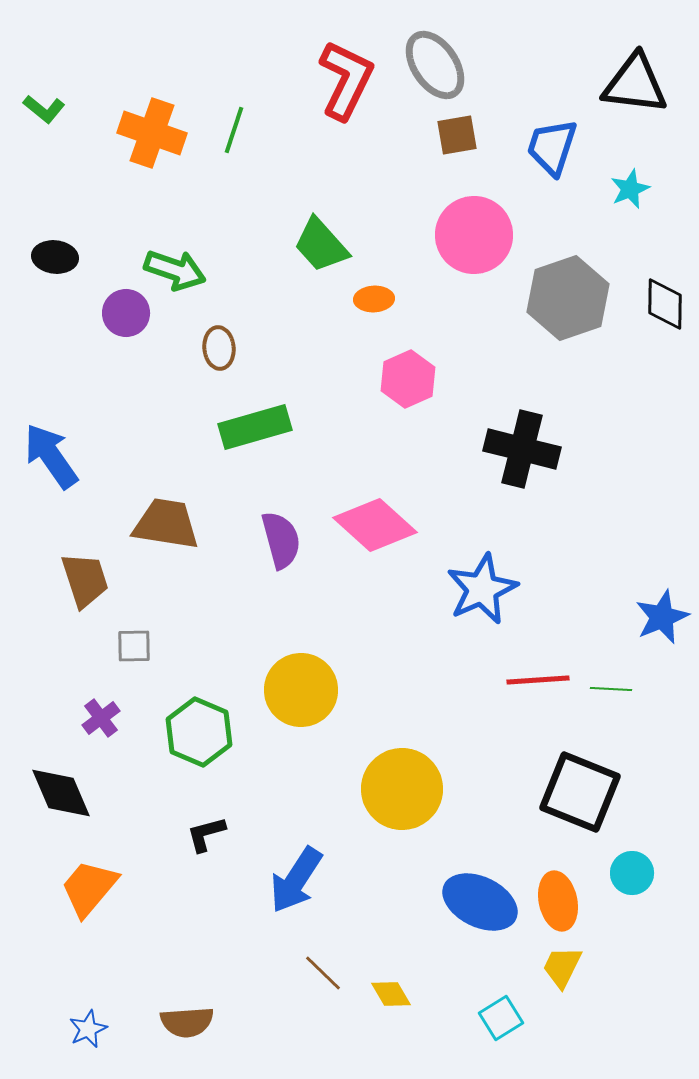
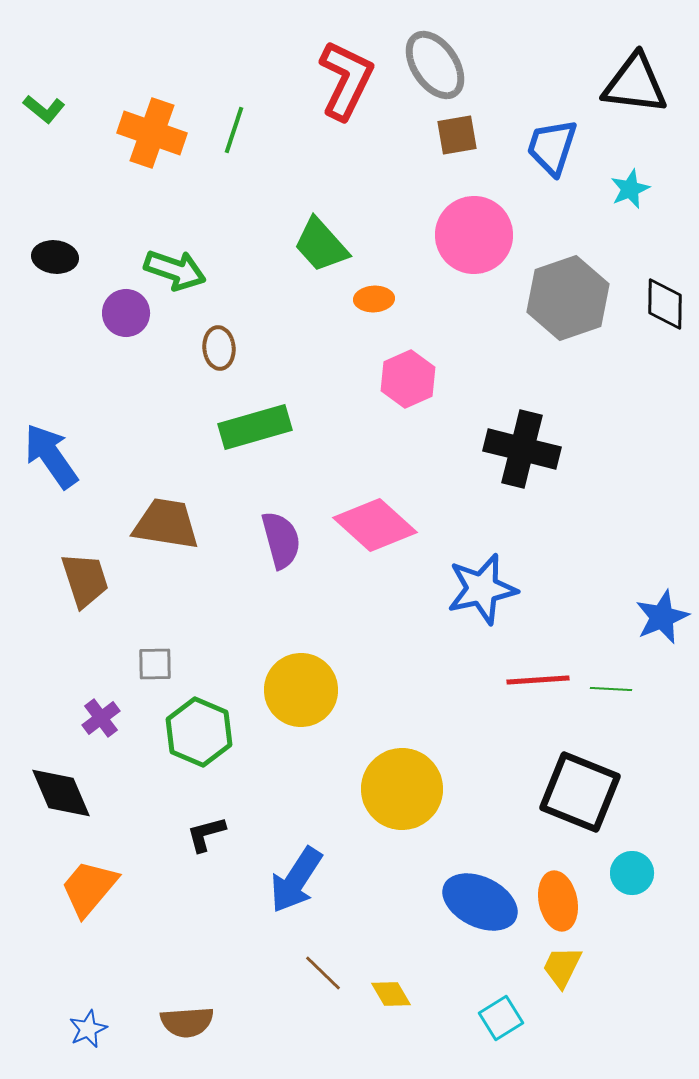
blue star at (482, 589): rotated 12 degrees clockwise
gray square at (134, 646): moved 21 px right, 18 px down
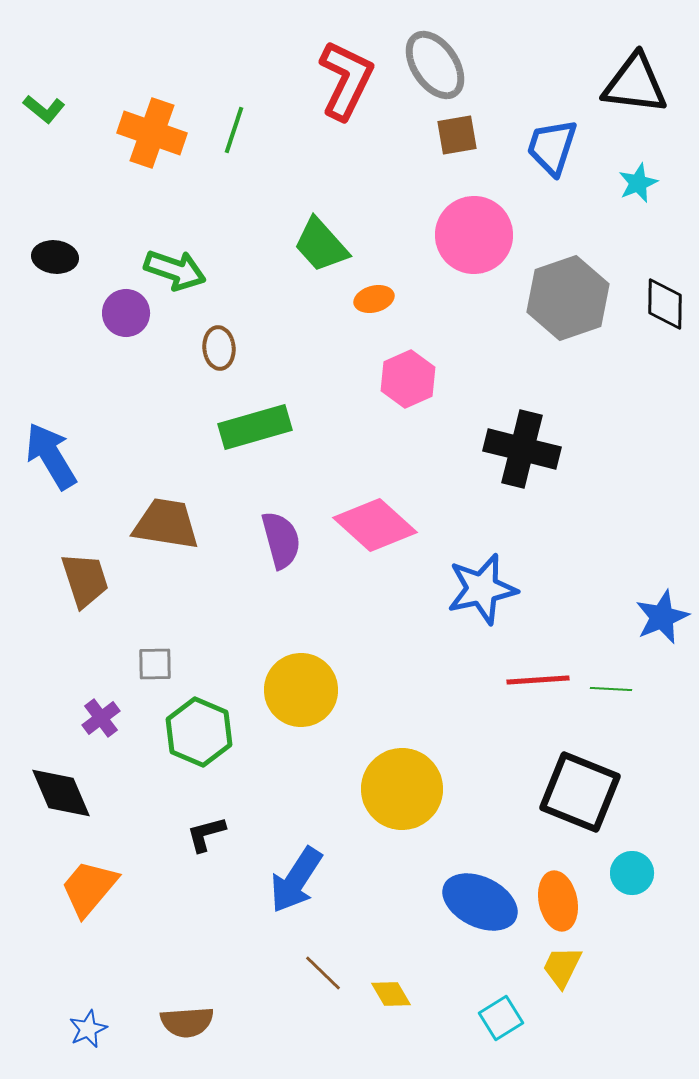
cyan star at (630, 189): moved 8 px right, 6 px up
orange ellipse at (374, 299): rotated 12 degrees counterclockwise
blue arrow at (51, 456): rotated 4 degrees clockwise
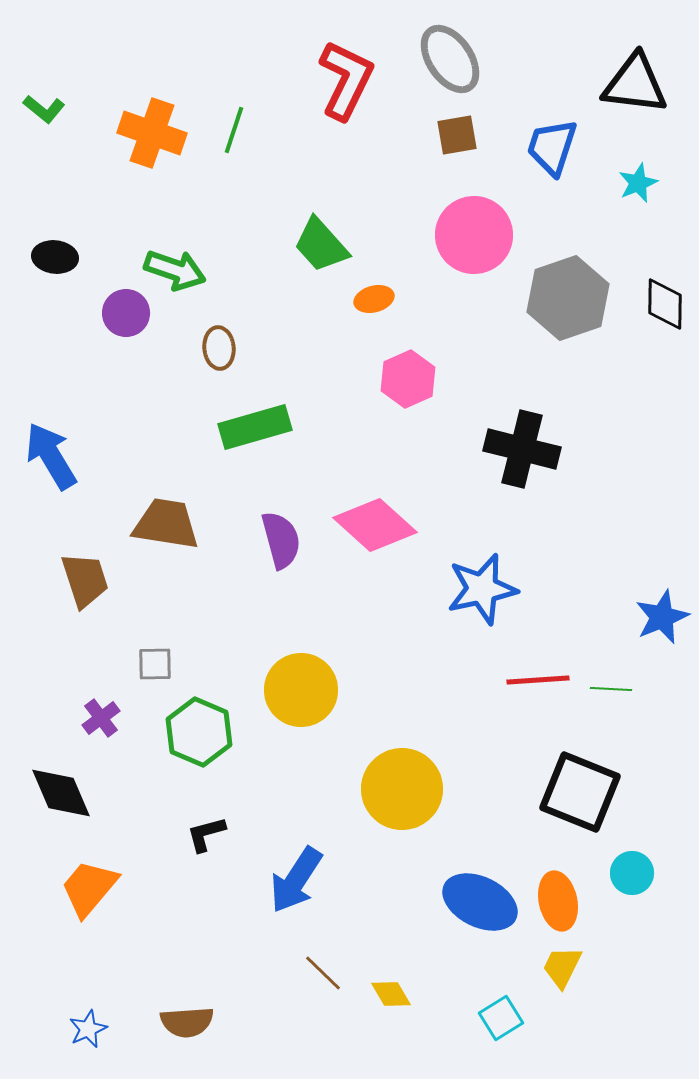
gray ellipse at (435, 65): moved 15 px right, 6 px up
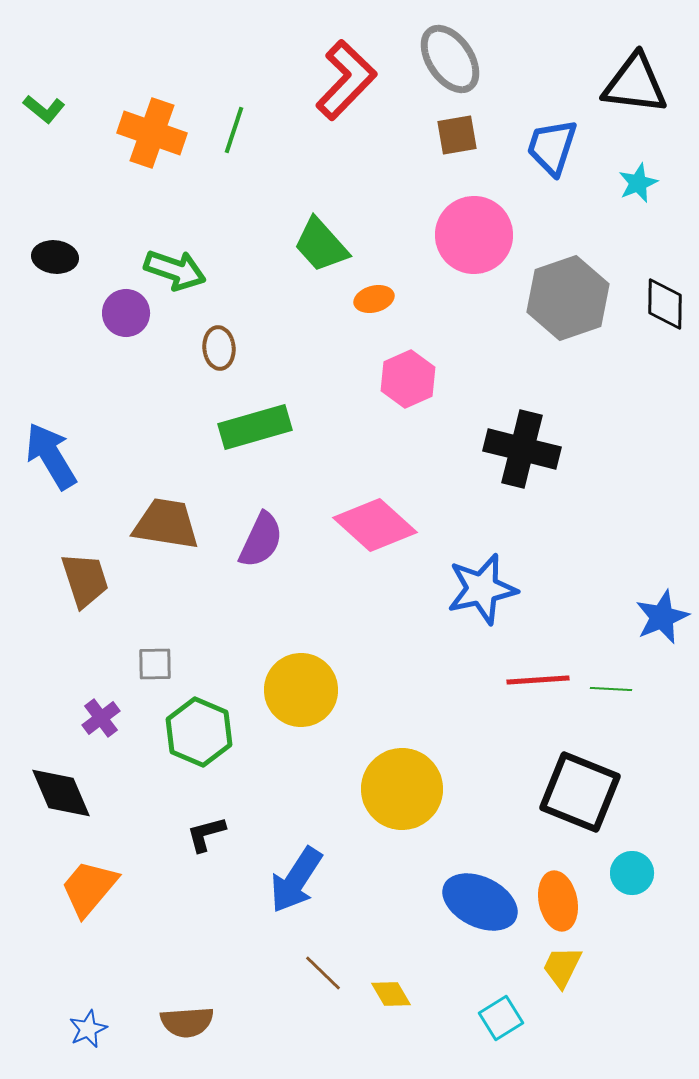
red L-shape at (346, 80): rotated 18 degrees clockwise
purple semicircle at (281, 540): moved 20 px left; rotated 40 degrees clockwise
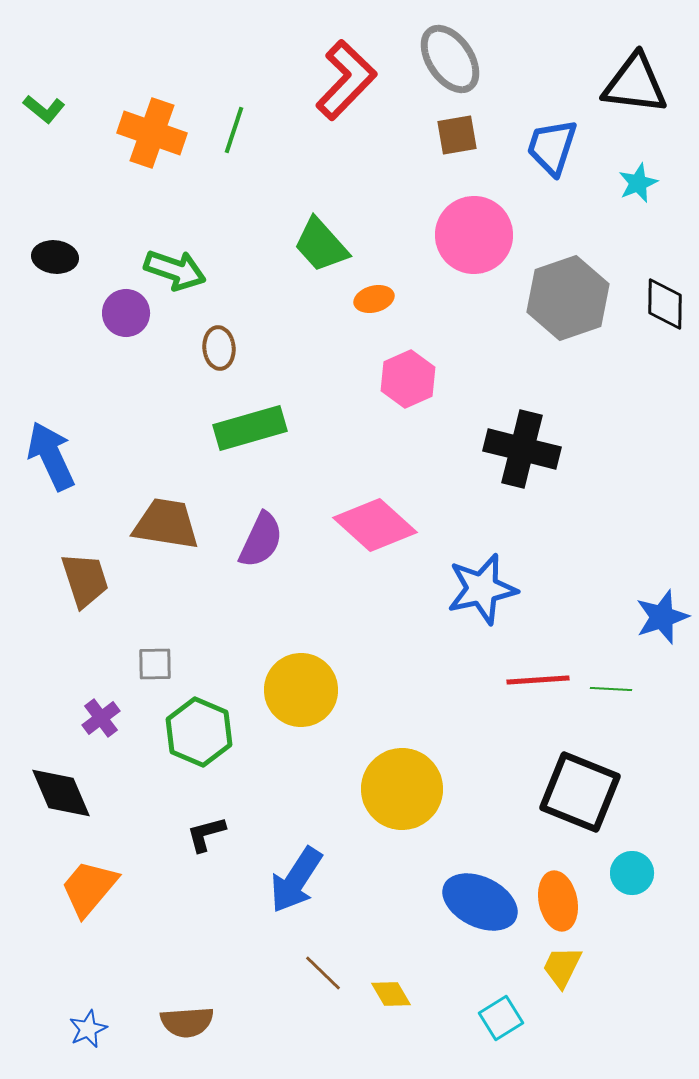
green rectangle at (255, 427): moved 5 px left, 1 px down
blue arrow at (51, 456): rotated 6 degrees clockwise
blue star at (662, 617): rotated 4 degrees clockwise
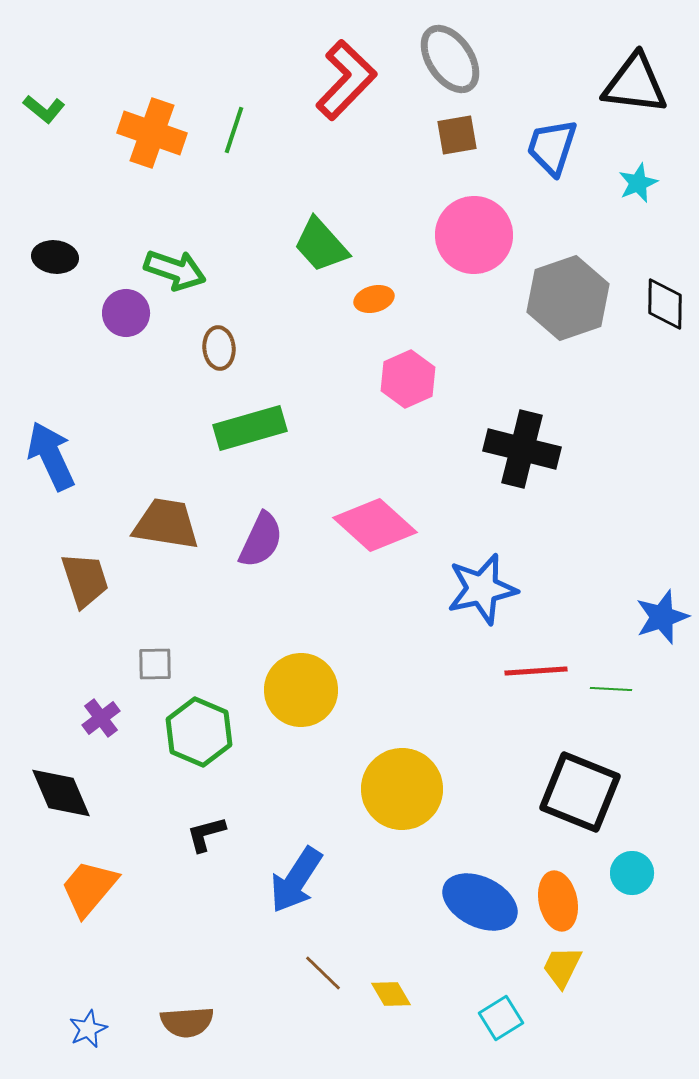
red line at (538, 680): moved 2 px left, 9 px up
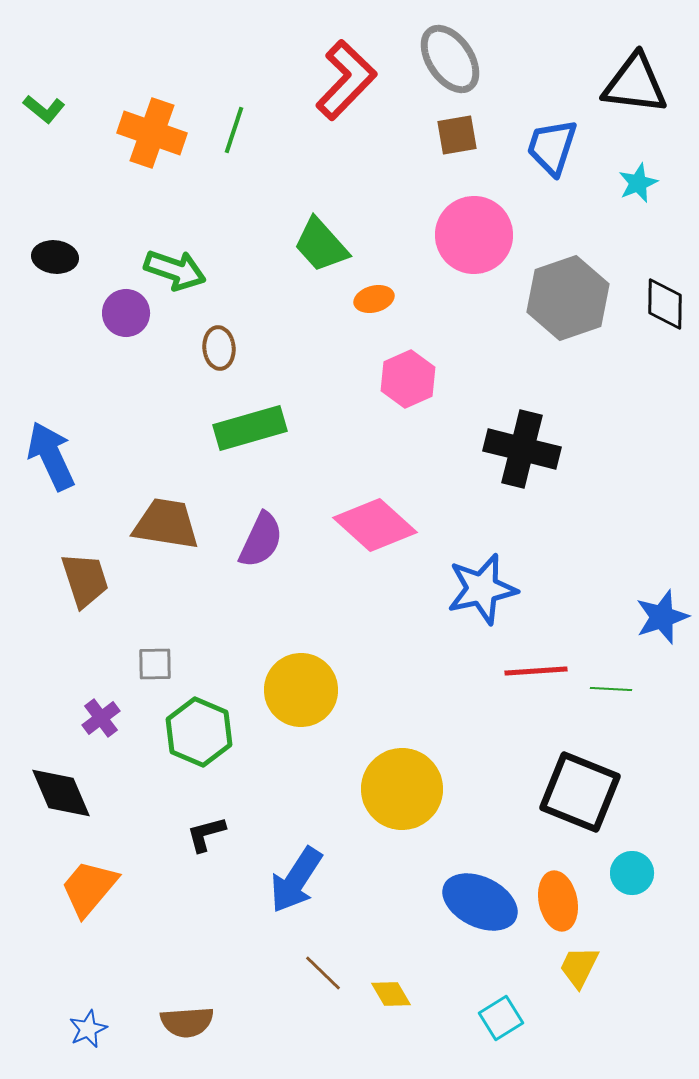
yellow trapezoid at (562, 967): moved 17 px right
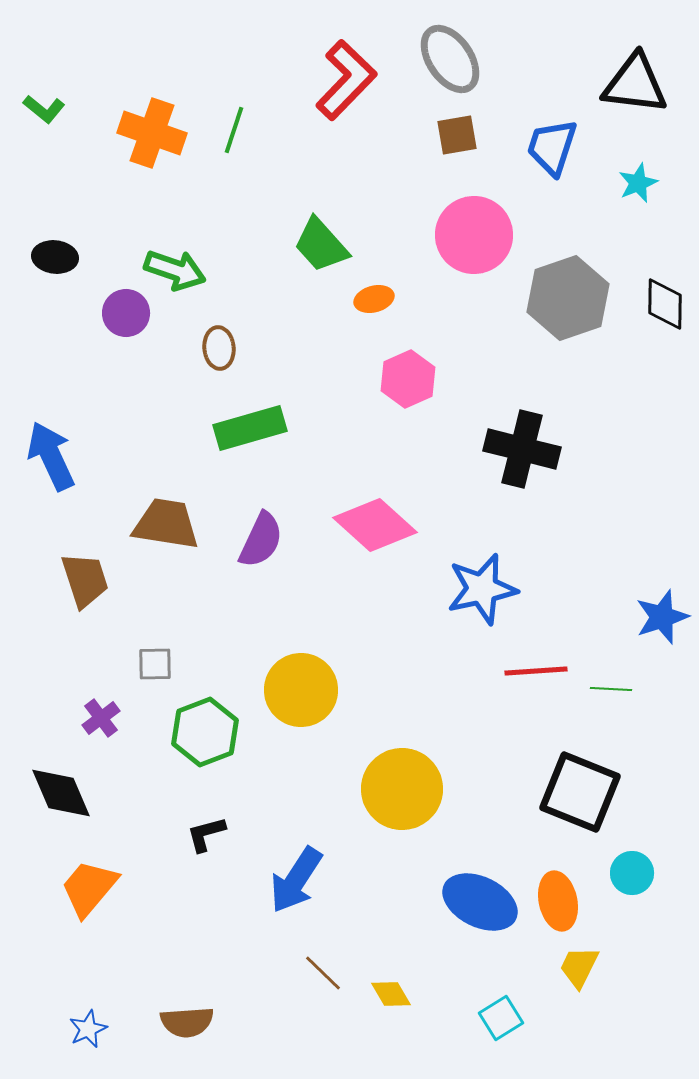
green hexagon at (199, 732): moved 6 px right; rotated 16 degrees clockwise
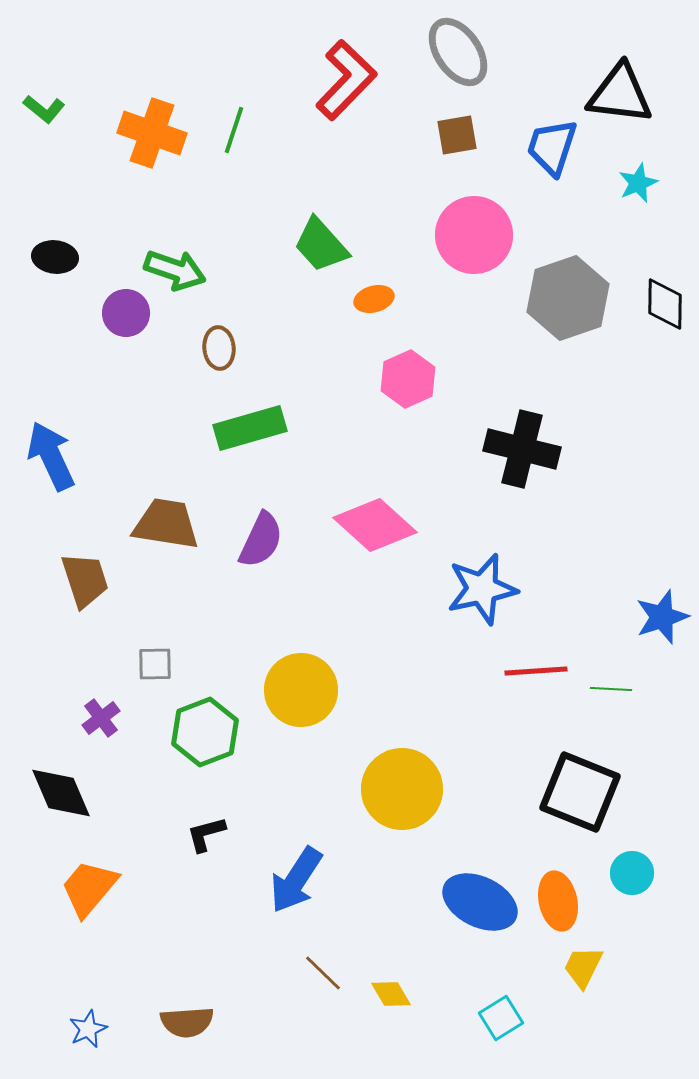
gray ellipse at (450, 59): moved 8 px right, 7 px up
black triangle at (635, 84): moved 15 px left, 10 px down
yellow trapezoid at (579, 967): moved 4 px right
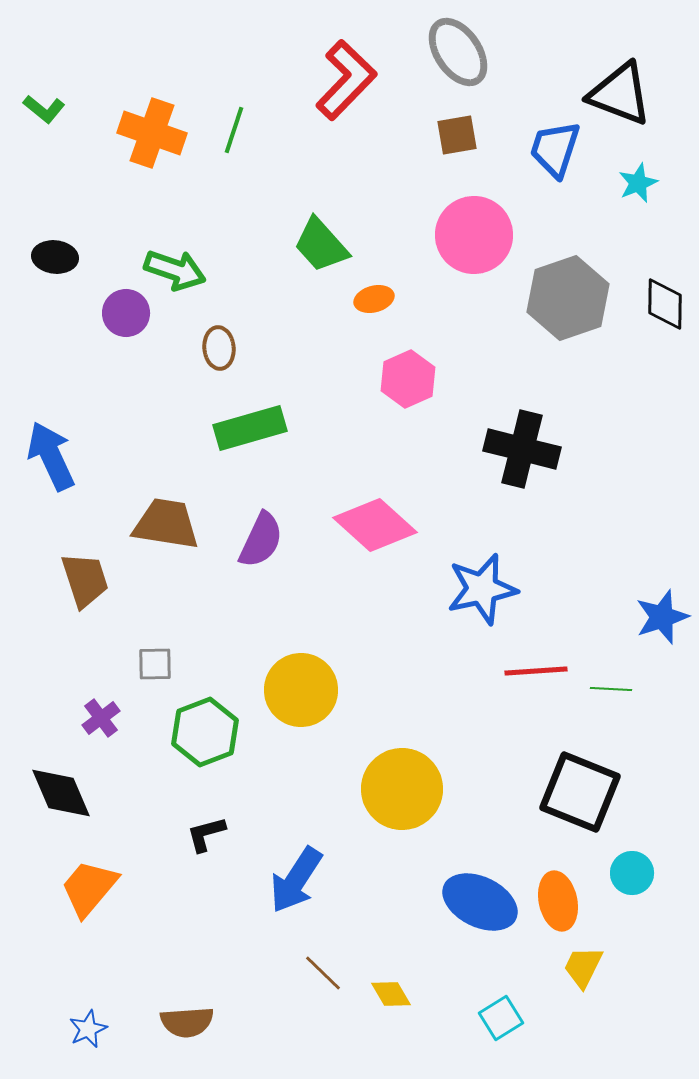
black triangle at (620, 94): rotated 14 degrees clockwise
blue trapezoid at (552, 147): moved 3 px right, 2 px down
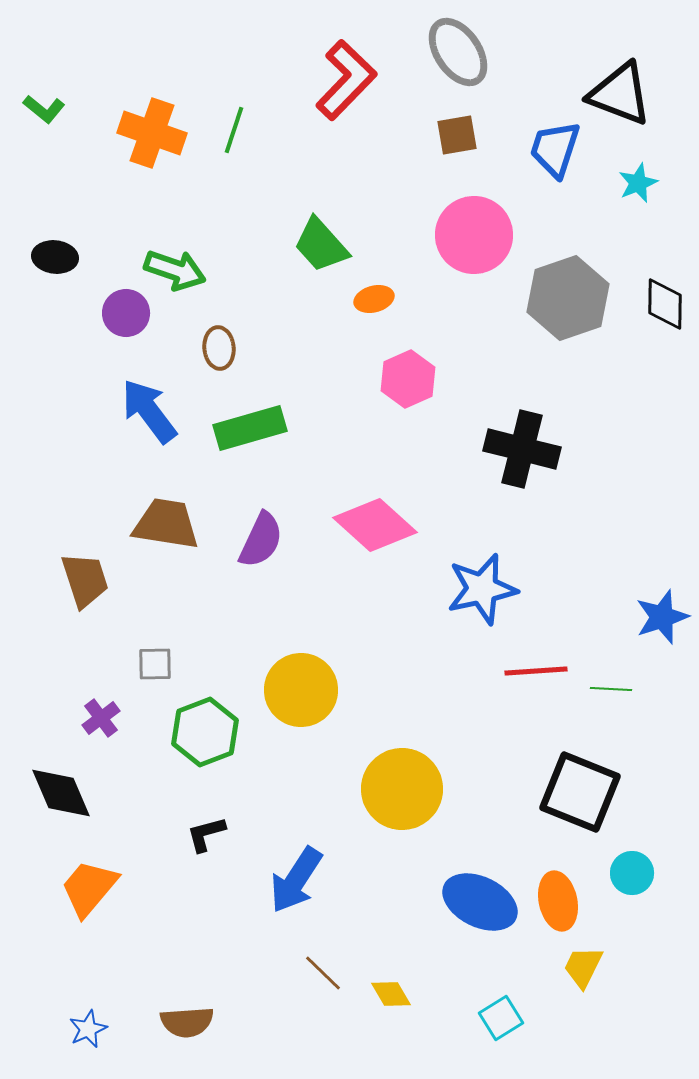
blue arrow at (51, 456): moved 98 px right, 45 px up; rotated 12 degrees counterclockwise
